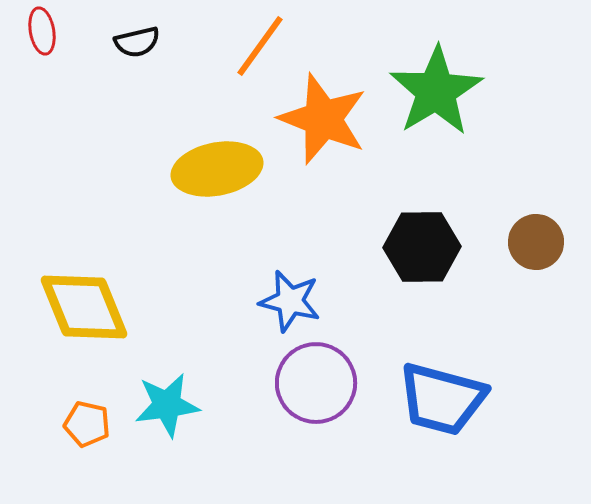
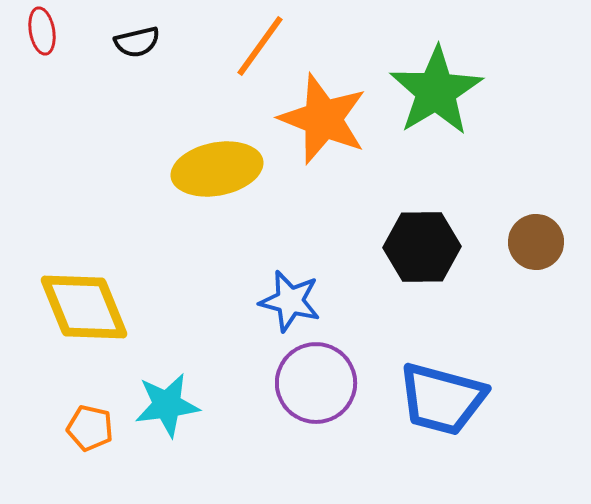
orange pentagon: moved 3 px right, 4 px down
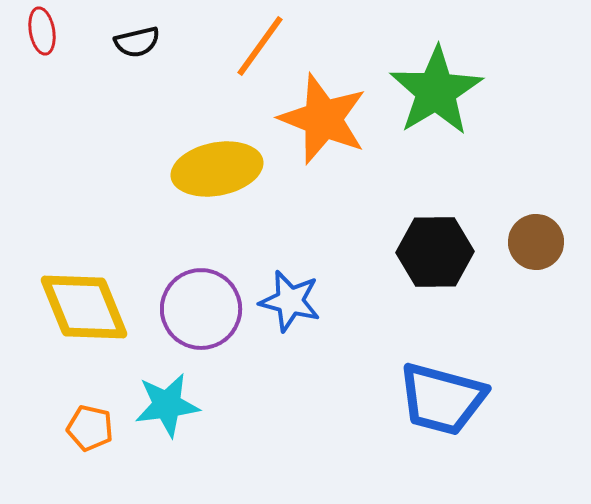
black hexagon: moved 13 px right, 5 px down
purple circle: moved 115 px left, 74 px up
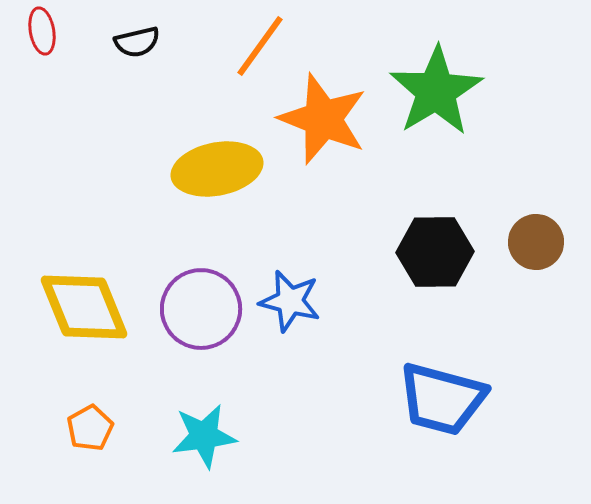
cyan star: moved 37 px right, 31 px down
orange pentagon: rotated 30 degrees clockwise
